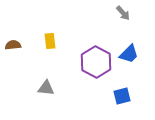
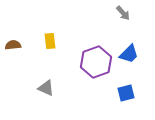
purple hexagon: rotated 12 degrees clockwise
gray triangle: rotated 18 degrees clockwise
blue square: moved 4 px right, 3 px up
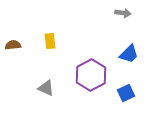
gray arrow: rotated 42 degrees counterclockwise
purple hexagon: moved 5 px left, 13 px down; rotated 8 degrees counterclockwise
blue square: rotated 12 degrees counterclockwise
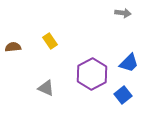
yellow rectangle: rotated 28 degrees counterclockwise
brown semicircle: moved 2 px down
blue trapezoid: moved 9 px down
purple hexagon: moved 1 px right, 1 px up
blue square: moved 3 px left, 2 px down; rotated 12 degrees counterclockwise
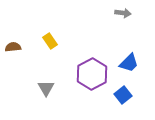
gray triangle: rotated 36 degrees clockwise
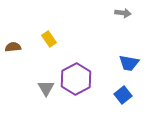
yellow rectangle: moved 1 px left, 2 px up
blue trapezoid: rotated 55 degrees clockwise
purple hexagon: moved 16 px left, 5 px down
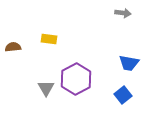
yellow rectangle: rotated 49 degrees counterclockwise
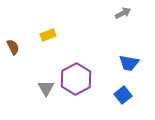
gray arrow: rotated 35 degrees counterclockwise
yellow rectangle: moved 1 px left, 4 px up; rotated 28 degrees counterclockwise
brown semicircle: rotated 70 degrees clockwise
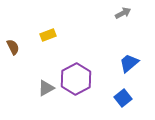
blue trapezoid: rotated 130 degrees clockwise
gray triangle: rotated 30 degrees clockwise
blue square: moved 3 px down
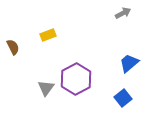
gray triangle: rotated 24 degrees counterclockwise
